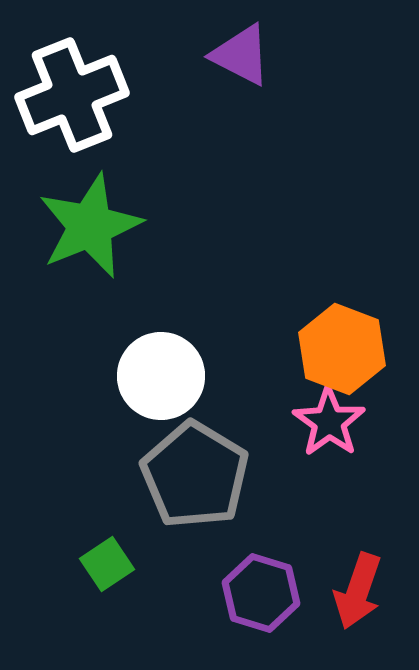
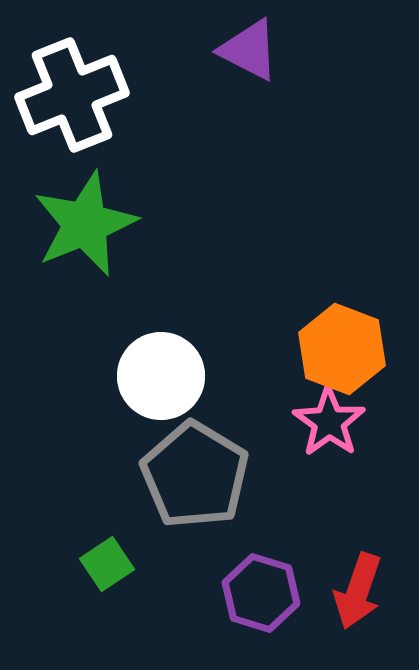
purple triangle: moved 8 px right, 5 px up
green star: moved 5 px left, 2 px up
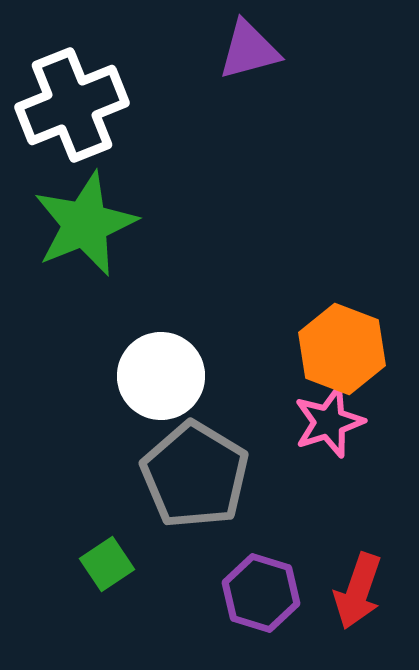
purple triangle: rotated 42 degrees counterclockwise
white cross: moved 10 px down
pink star: rotated 18 degrees clockwise
